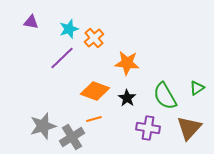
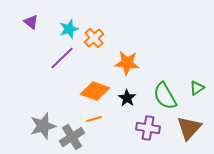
purple triangle: rotated 28 degrees clockwise
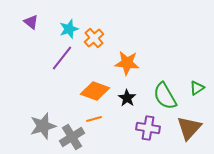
purple line: rotated 8 degrees counterclockwise
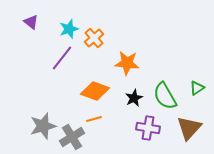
black star: moved 7 px right; rotated 12 degrees clockwise
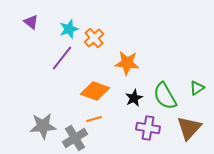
gray star: rotated 12 degrees clockwise
gray cross: moved 3 px right, 1 px down
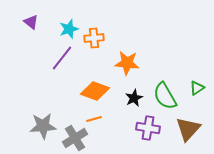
orange cross: rotated 36 degrees clockwise
brown triangle: moved 1 px left, 1 px down
